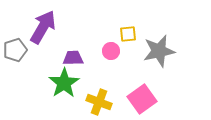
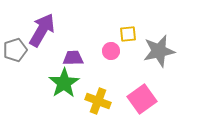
purple arrow: moved 1 px left, 3 px down
yellow cross: moved 1 px left, 1 px up
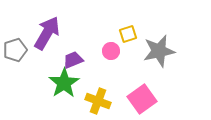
purple arrow: moved 5 px right, 3 px down
yellow square: rotated 12 degrees counterclockwise
purple trapezoid: moved 2 px down; rotated 20 degrees counterclockwise
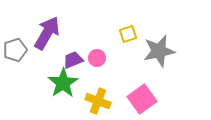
pink circle: moved 14 px left, 7 px down
green star: moved 1 px left
